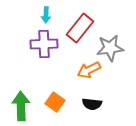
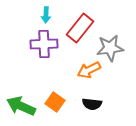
green arrow: rotated 64 degrees counterclockwise
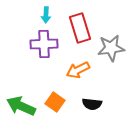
red rectangle: rotated 56 degrees counterclockwise
gray star: moved 1 px right
orange arrow: moved 11 px left
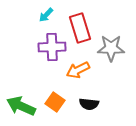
cyan arrow: rotated 42 degrees clockwise
purple cross: moved 8 px right, 3 px down
gray star: rotated 8 degrees clockwise
black semicircle: moved 3 px left
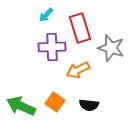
gray star: rotated 16 degrees clockwise
black semicircle: moved 1 px down
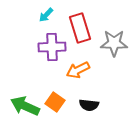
gray star: moved 3 px right, 5 px up; rotated 16 degrees counterclockwise
green arrow: moved 4 px right
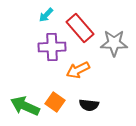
red rectangle: rotated 24 degrees counterclockwise
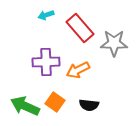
cyan arrow: rotated 28 degrees clockwise
purple cross: moved 6 px left, 15 px down
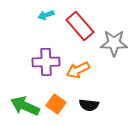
red rectangle: moved 2 px up
orange square: moved 1 px right, 2 px down
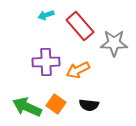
green arrow: moved 2 px right, 1 px down
